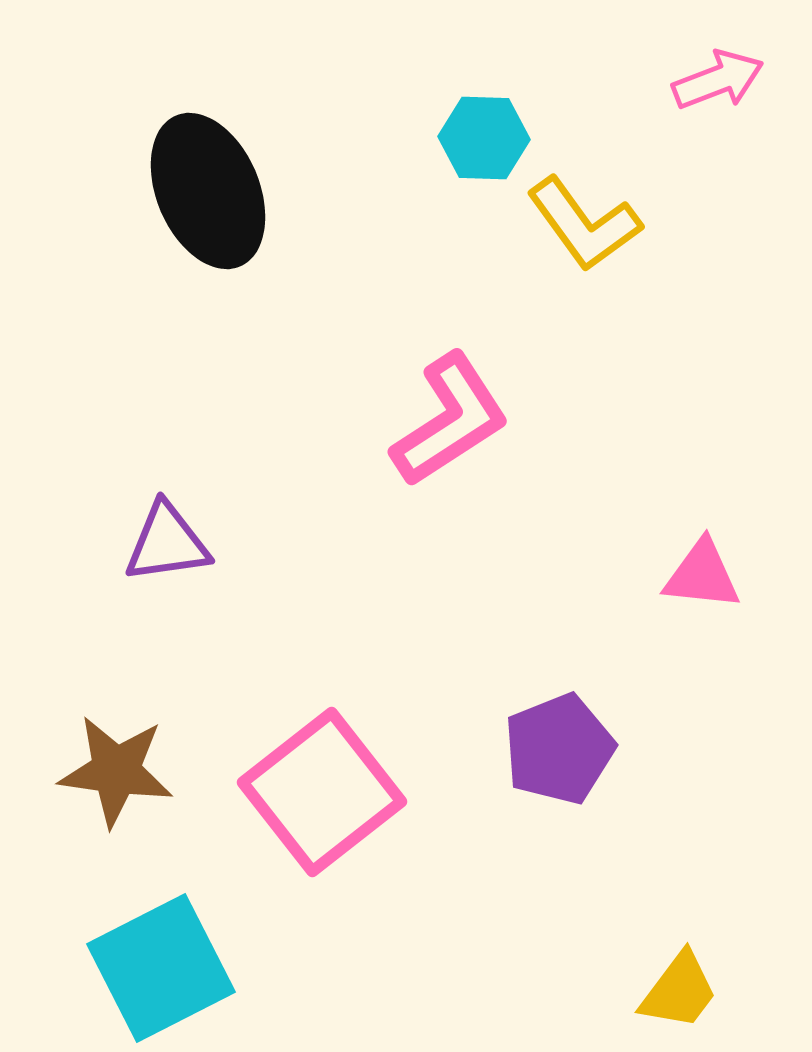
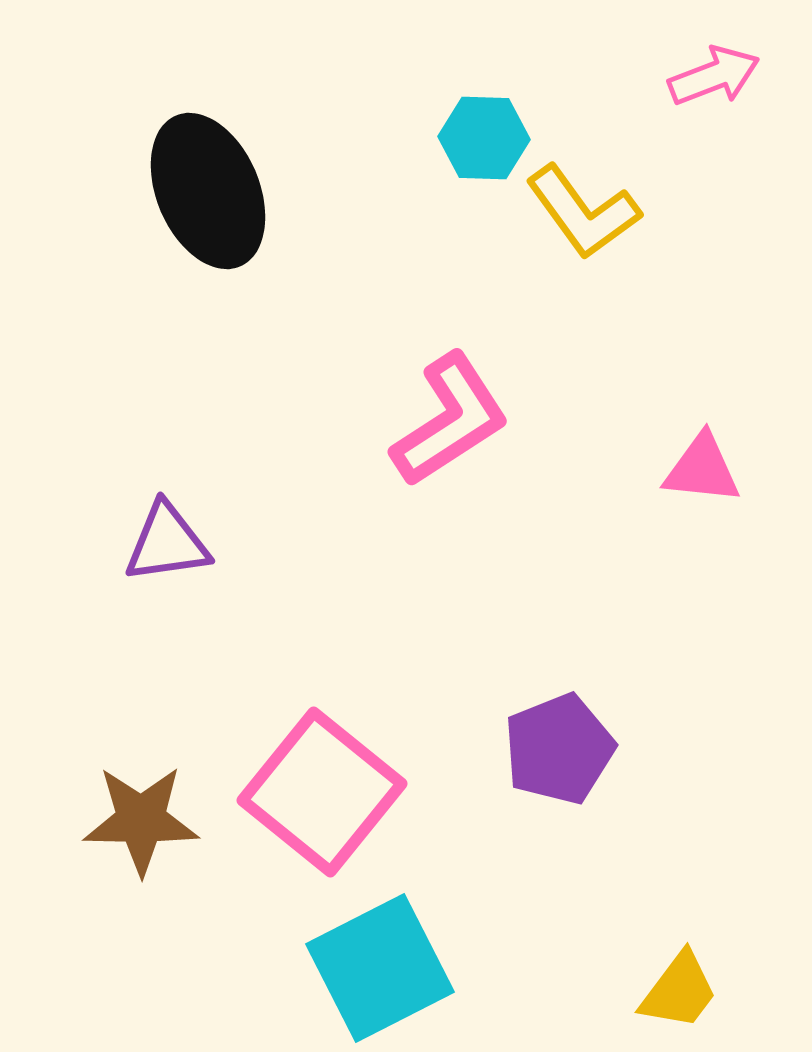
pink arrow: moved 4 px left, 4 px up
yellow L-shape: moved 1 px left, 12 px up
pink triangle: moved 106 px up
brown star: moved 25 px right, 49 px down; rotated 7 degrees counterclockwise
pink square: rotated 13 degrees counterclockwise
cyan square: moved 219 px right
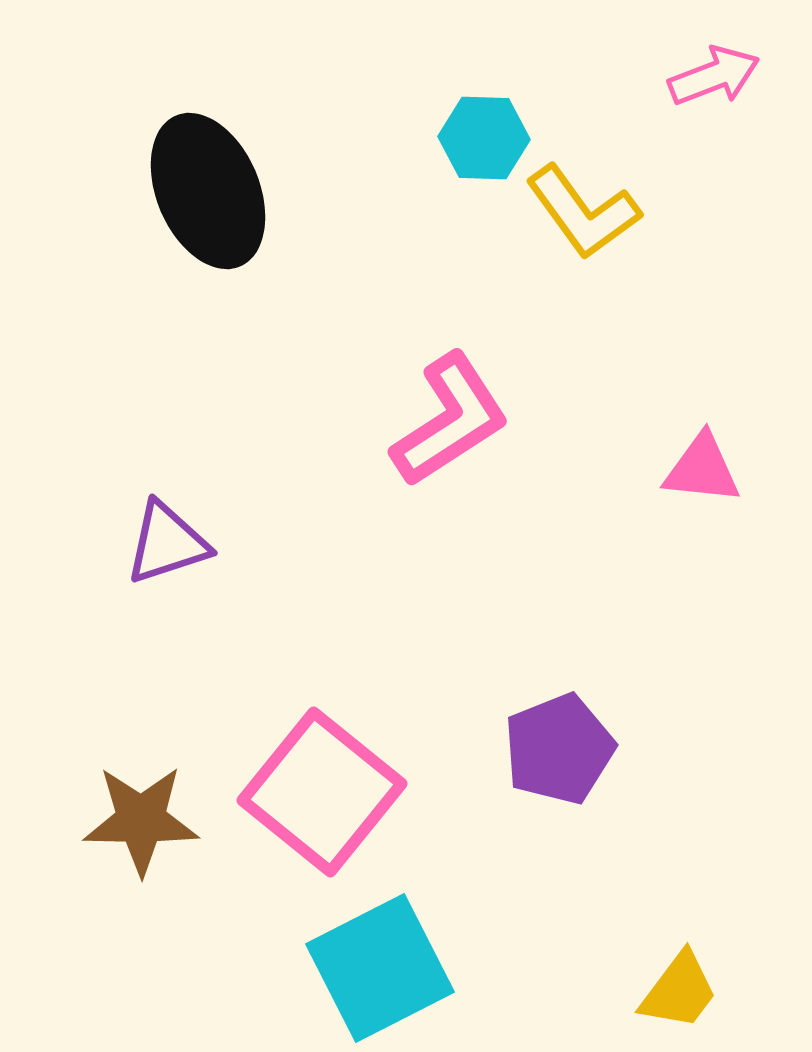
purple triangle: rotated 10 degrees counterclockwise
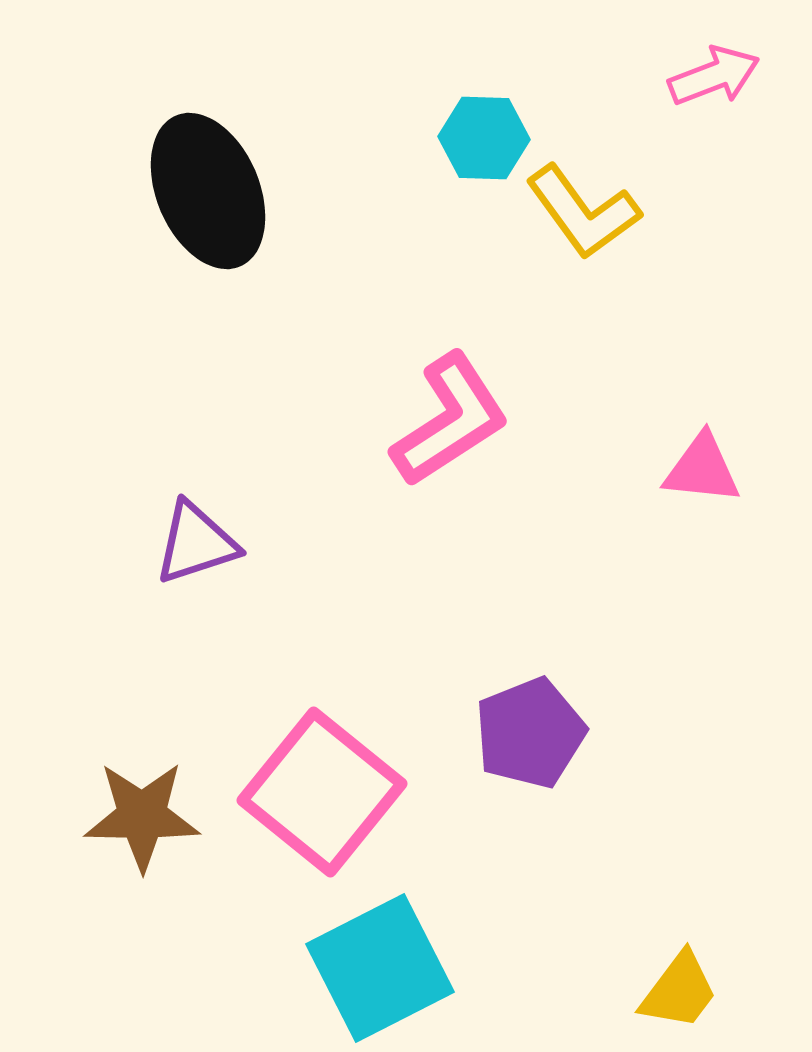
purple triangle: moved 29 px right
purple pentagon: moved 29 px left, 16 px up
brown star: moved 1 px right, 4 px up
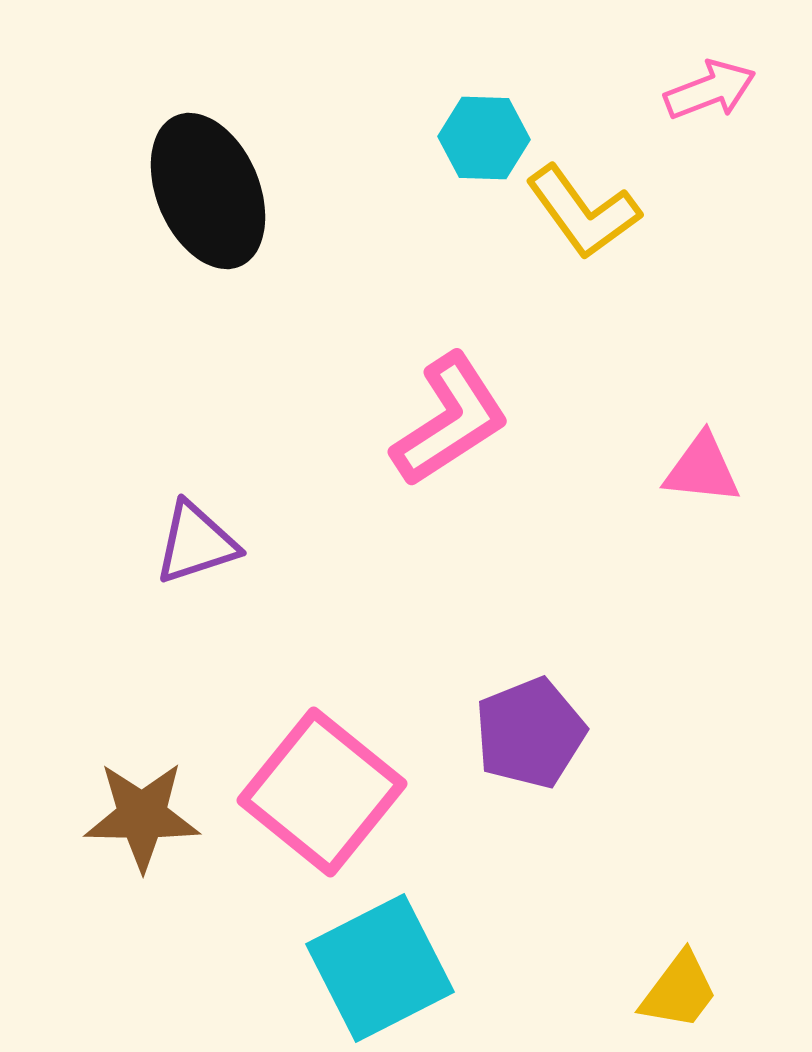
pink arrow: moved 4 px left, 14 px down
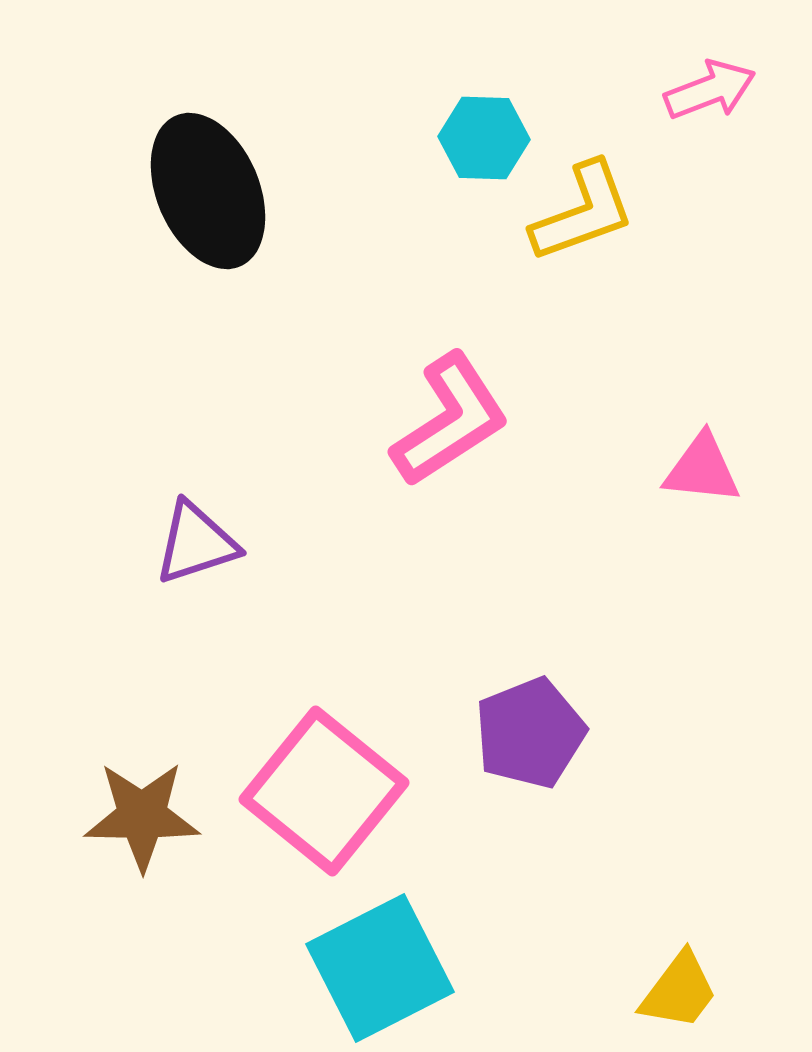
yellow L-shape: rotated 74 degrees counterclockwise
pink square: moved 2 px right, 1 px up
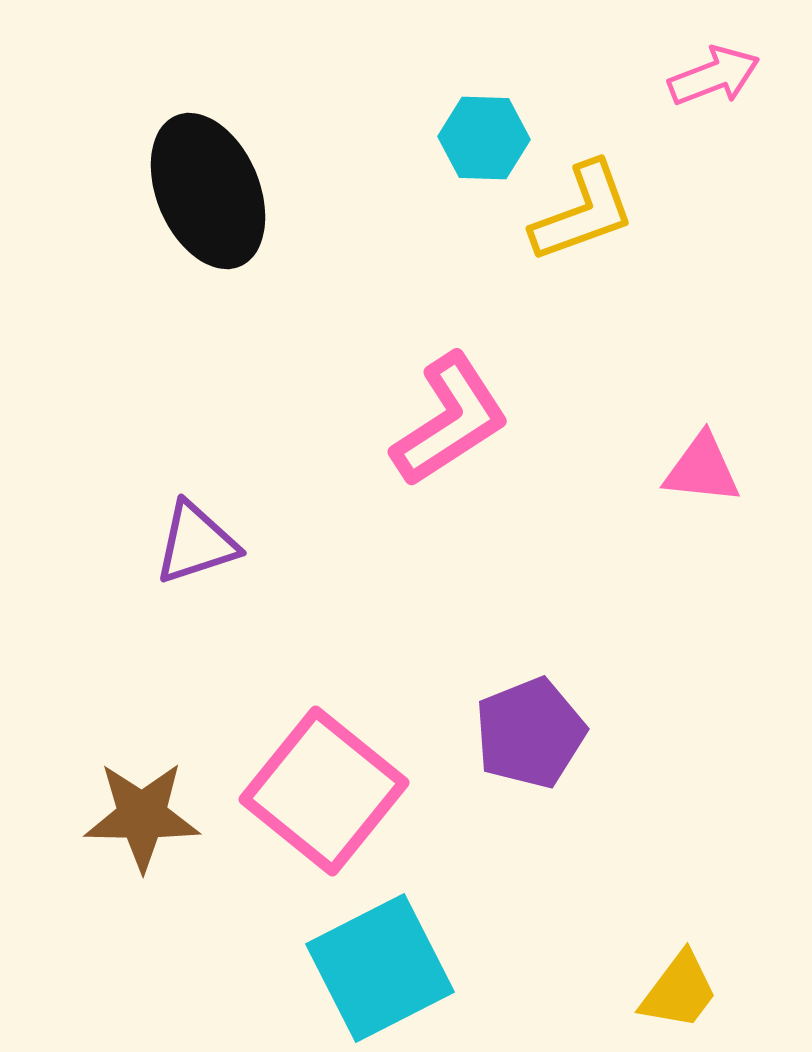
pink arrow: moved 4 px right, 14 px up
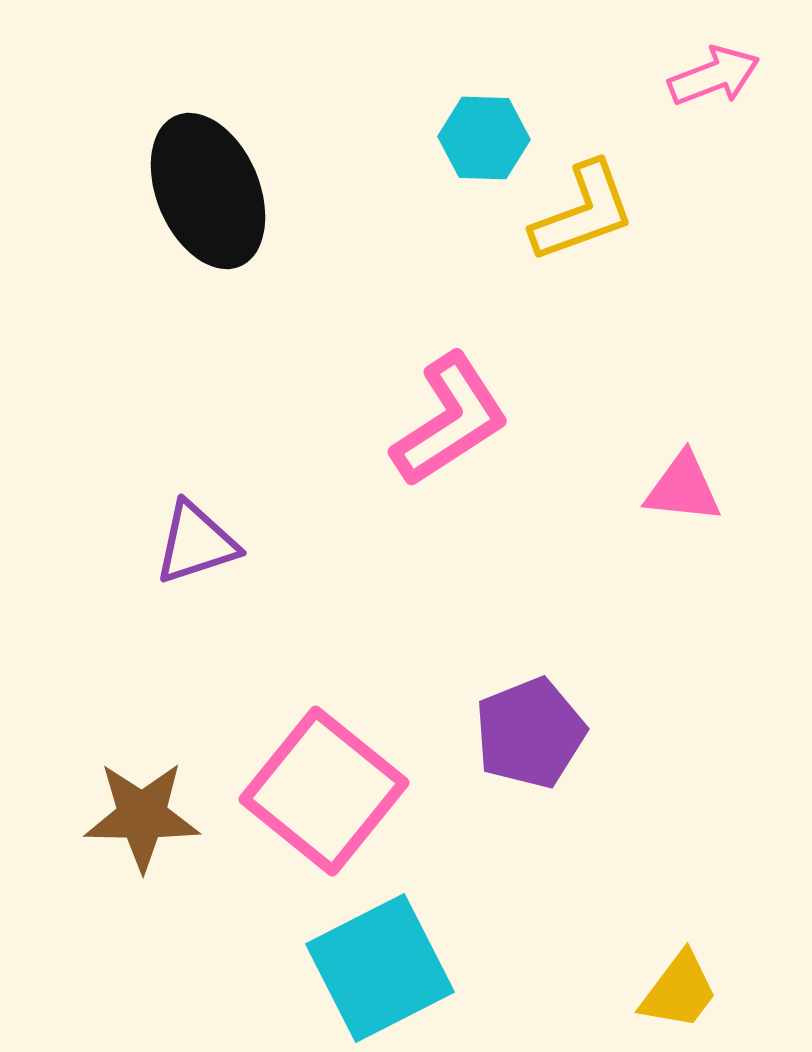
pink triangle: moved 19 px left, 19 px down
